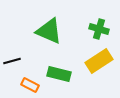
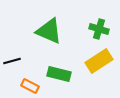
orange rectangle: moved 1 px down
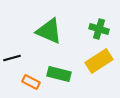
black line: moved 3 px up
orange rectangle: moved 1 px right, 4 px up
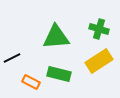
green triangle: moved 7 px right, 6 px down; rotated 28 degrees counterclockwise
black line: rotated 12 degrees counterclockwise
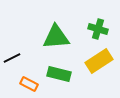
green cross: moved 1 px left
orange rectangle: moved 2 px left, 2 px down
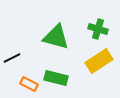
green triangle: rotated 20 degrees clockwise
green rectangle: moved 3 px left, 4 px down
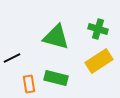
orange rectangle: rotated 54 degrees clockwise
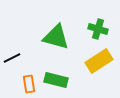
green rectangle: moved 2 px down
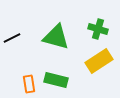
black line: moved 20 px up
